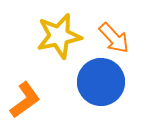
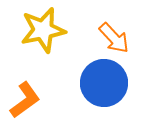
yellow star: moved 16 px left, 6 px up
blue circle: moved 3 px right, 1 px down
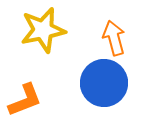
orange arrow: rotated 152 degrees counterclockwise
orange L-shape: rotated 15 degrees clockwise
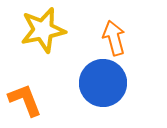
blue circle: moved 1 px left
orange L-shape: rotated 90 degrees counterclockwise
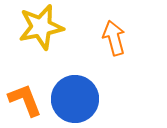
yellow star: moved 2 px left, 3 px up
blue circle: moved 28 px left, 16 px down
